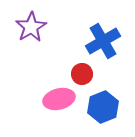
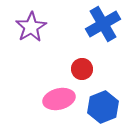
blue cross: moved 17 px up
red circle: moved 5 px up
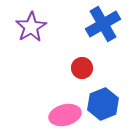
red circle: moved 1 px up
pink ellipse: moved 6 px right, 16 px down
blue hexagon: moved 3 px up
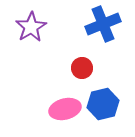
blue cross: rotated 8 degrees clockwise
blue hexagon: rotated 8 degrees clockwise
pink ellipse: moved 6 px up
